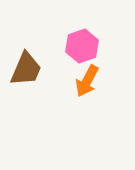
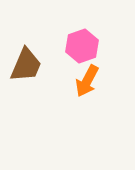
brown trapezoid: moved 4 px up
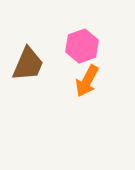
brown trapezoid: moved 2 px right, 1 px up
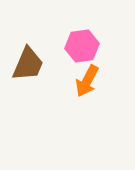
pink hexagon: rotated 12 degrees clockwise
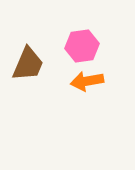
orange arrow: rotated 52 degrees clockwise
